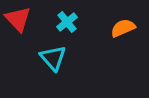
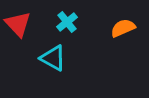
red triangle: moved 5 px down
cyan triangle: rotated 20 degrees counterclockwise
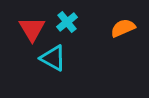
red triangle: moved 14 px right, 5 px down; rotated 12 degrees clockwise
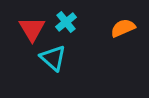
cyan cross: moved 1 px left
cyan triangle: rotated 12 degrees clockwise
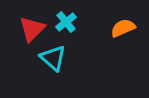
red triangle: rotated 16 degrees clockwise
